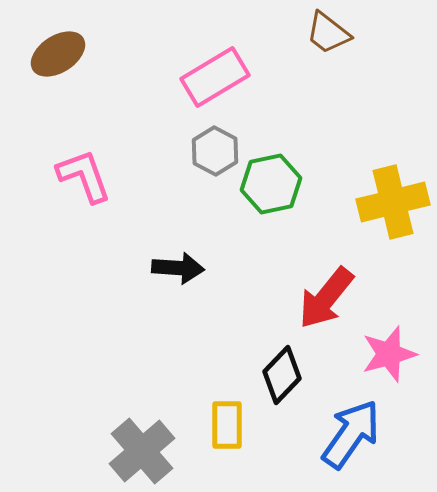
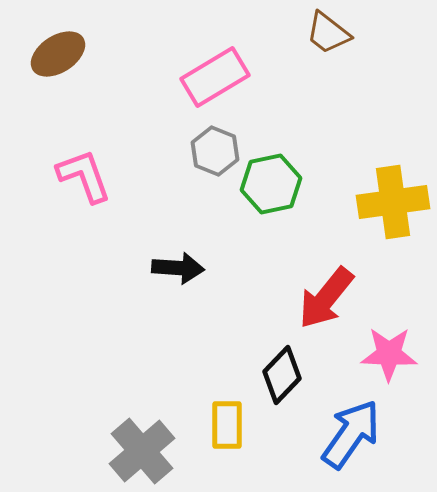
gray hexagon: rotated 6 degrees counterclockwise
yellow cross: rotated 6 degrees clockwise
pink star: rotated 18 degrees clockwise
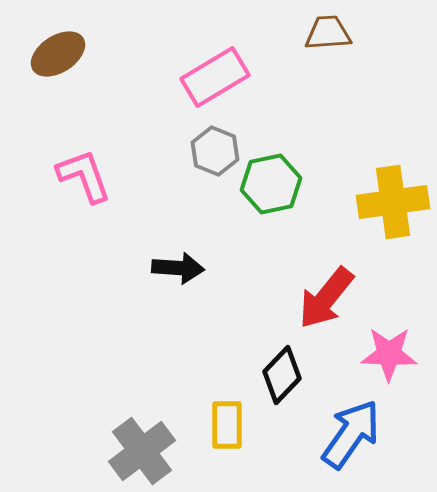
brown trapezoid: rotated 138 degrees clockwise
gray cross: rotated 4 degrees clockwise
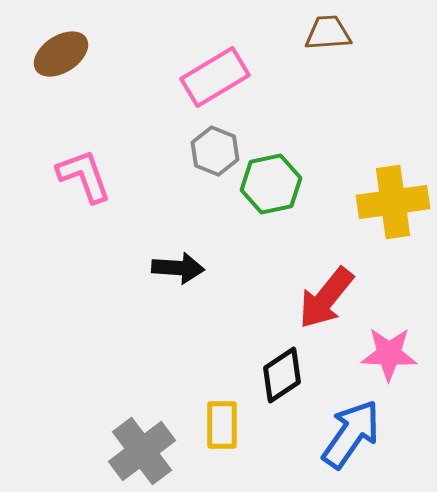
brown ellipse: moved 3 px right
black diamond: rotated 12 degrees clockwise
yellow rectangle: moved 5 px left
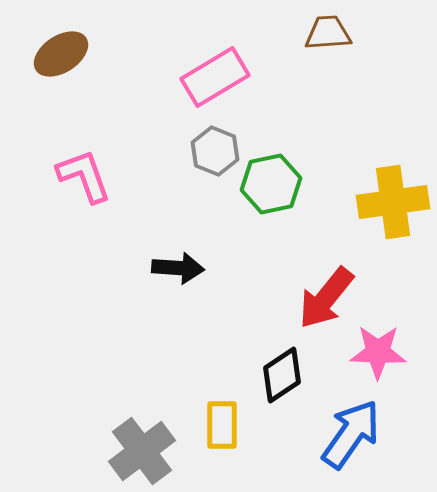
pink star: moved 11 px left, 2 px up
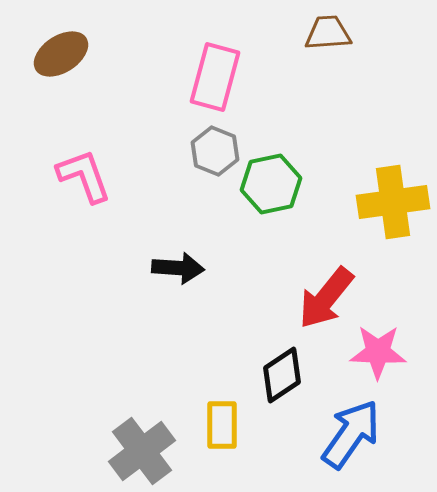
pink rectangle: rotated 44 degrees counterclockwise
